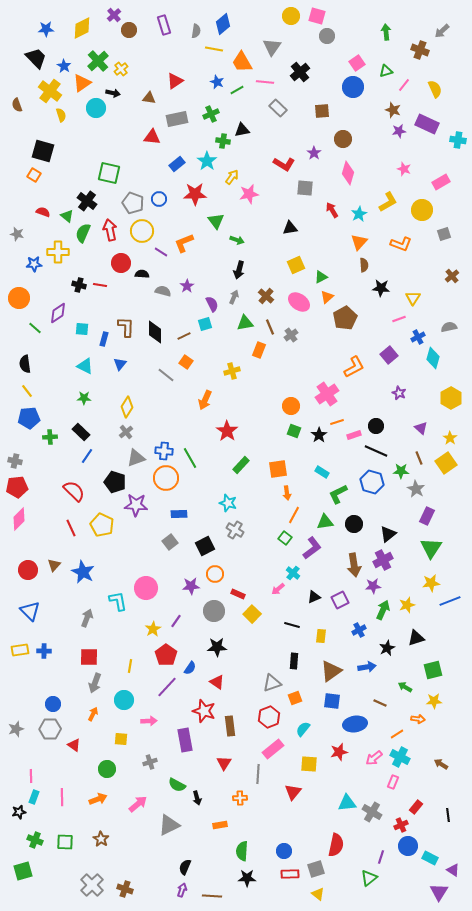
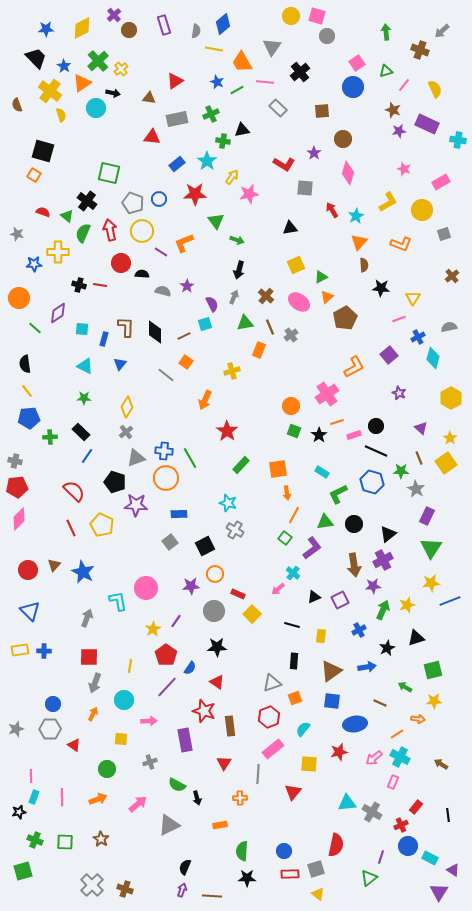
cyan star at (359, 214): moved 3 px left, 2 px down
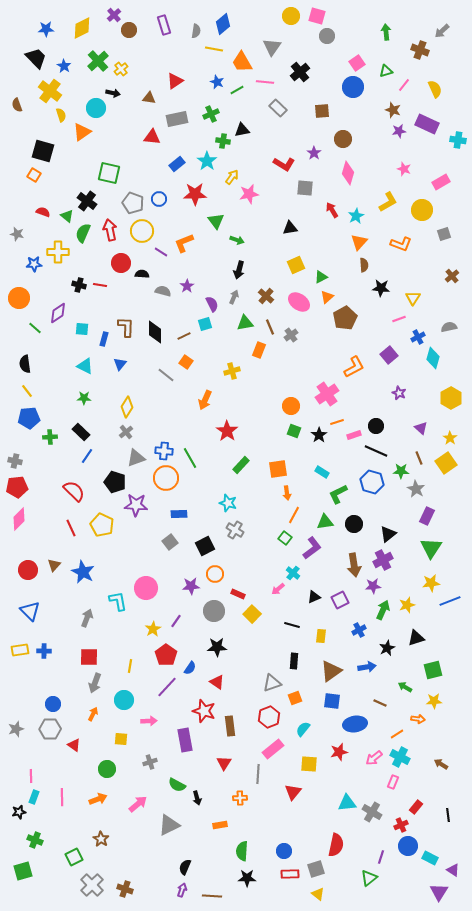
orange triangle at (82, 83): moved 49 px down
green square at (65, 842): moved 9 px right, 15 px down; rotated 30 degrees counterclockwise
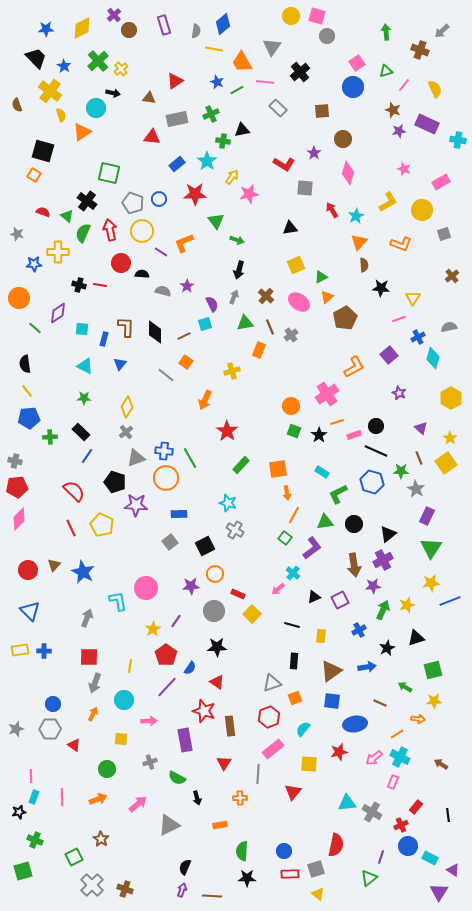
green semicircle at (177, 785): moved 7 px up
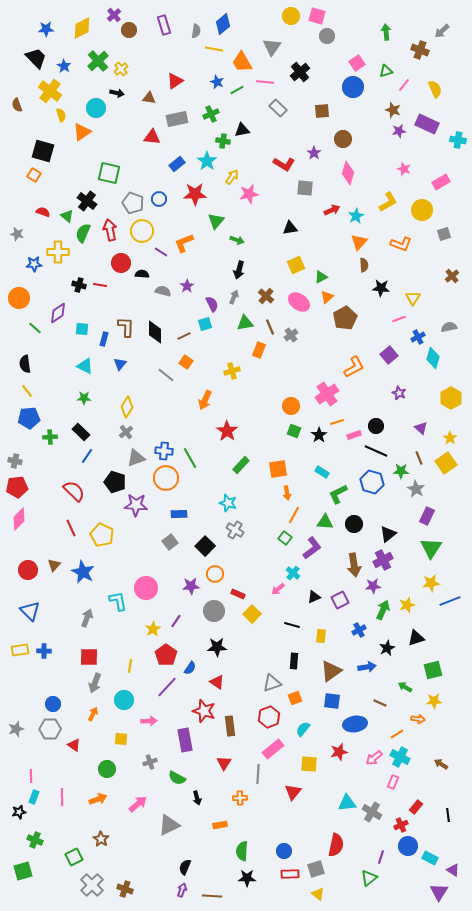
black arrow at (113, 93): moved 4 px right
red arrow at (332, 210): rotated 98 degrees clockwise
green triangle at (216, 221): rotated 18 degrees clockwise
green triangle at (325, 522): rotated 12 degrees clockwise
yellow pentagon at (102, 525): moved 10 px down
black square at (205, 546): rotated 18 degrees counterclockwise
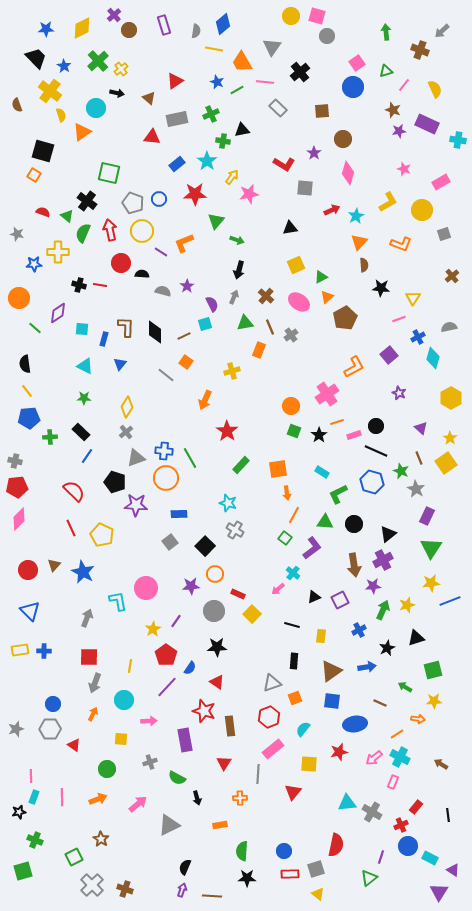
brown triangle at (149, 98): rotated 32 degrees clockwise
green star at (401, 471): rotated 21 degrees clockwise
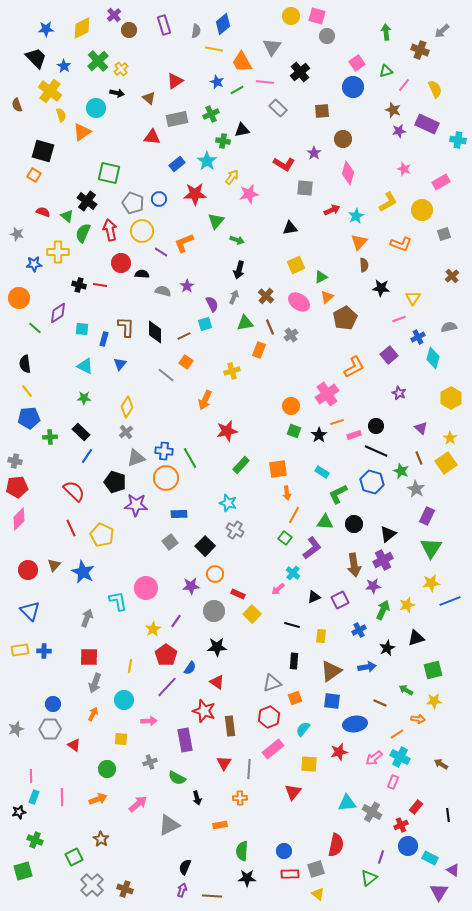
red star at (227, 431): rotated 25 degrees clockwise
green arrow at (405, 687): moved 1 px right, 3 px down
gray line at (258, 774): moved 9 px left, 5 px up
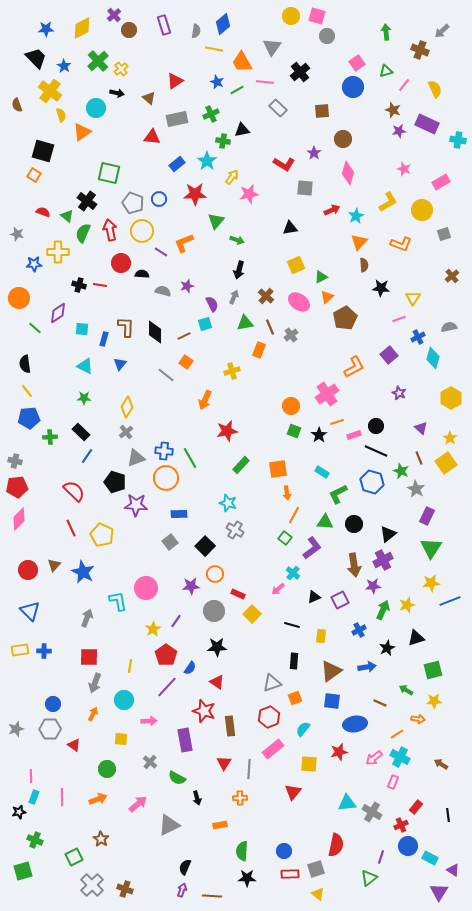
purple star at (187, 286): rotated 16 degrees clockwise
gray cross at (150, 762): rotated 32 degrees counterclockwise
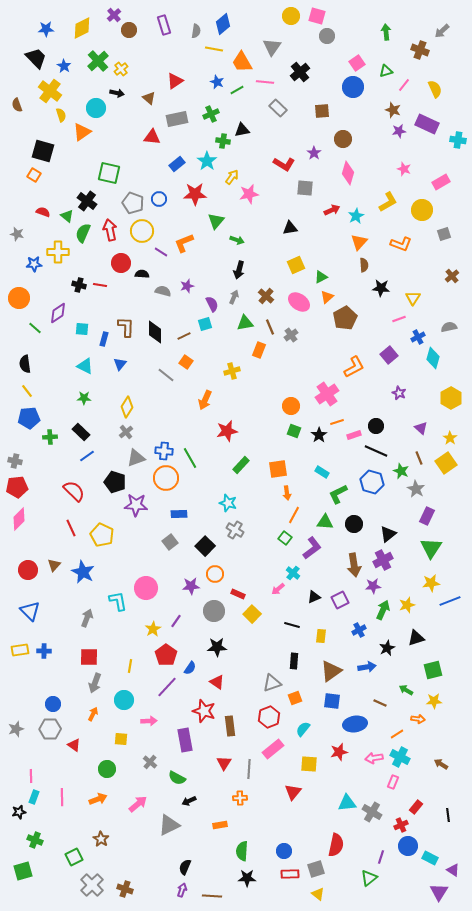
blue line at (87, 456): rotated 21 degrees clockwise
pink arrow at (374, 758): rotated 30 degrees clockwise
black arrow at (197, 798): moved 8 px left, 3 px down; rotated 80 degrees clockwise
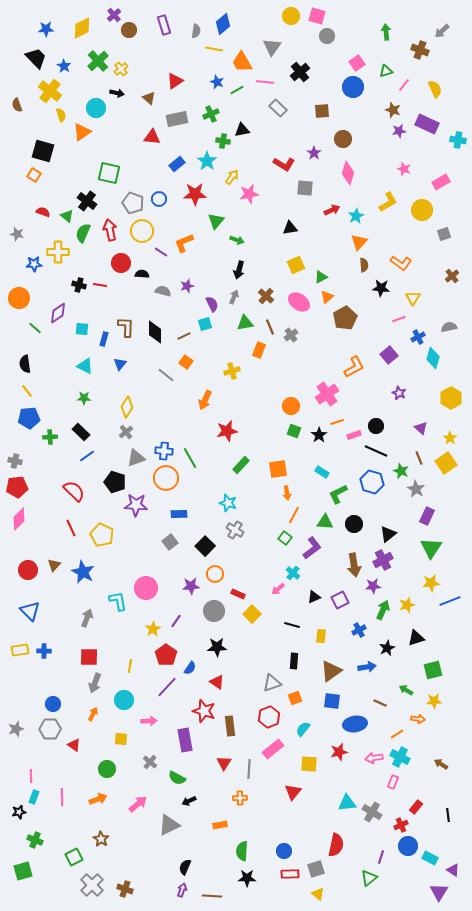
orange L-shape at (401, 244): moved 19 px down; rotated 15 degrees clockwise
